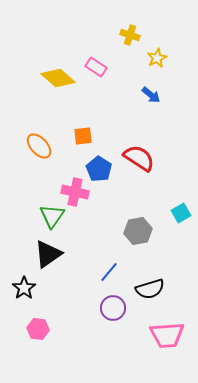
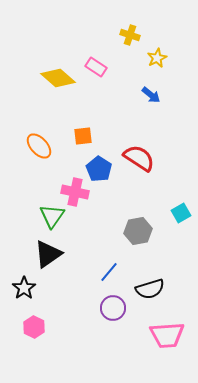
pink hexagon: moved 4 px left, 2 px up; rotated 20 degrees clockwise
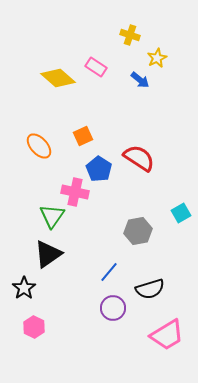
blue arrow: moved 11 px left, 15 px up
orange square: rotated 18 degrees counterclockwise
pink trapezoid: rotated 27 degrees counterclockwise
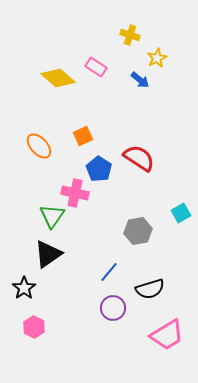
pink cross: moved 1 px down
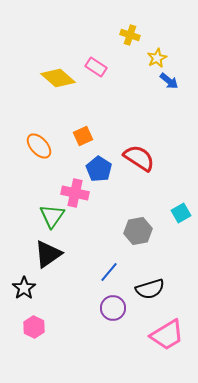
blue arrow: moved 29 px right, 1 px down
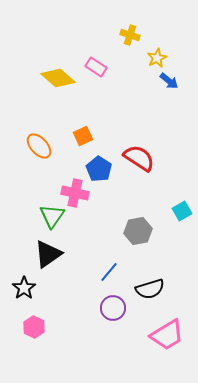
cyan square: moved 1 px right, 2 px up
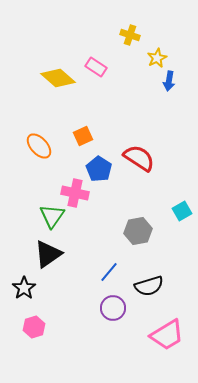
blue arrow: rotated 60 degrees clockwise
black semicircle: moved 1 px left, 3 px up
pink hexagon: rotated 15 degrees clockwise
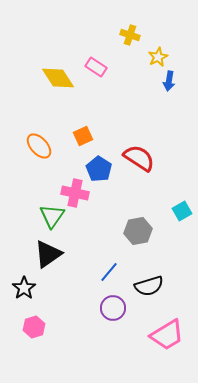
yellow star: moved 1 px right, 1 px up
yellow diamond: rotated 16 degrees clockwise
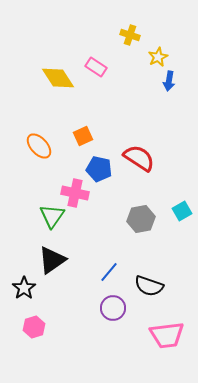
blue pentagon: rotated 20 degrees counterclockwise
gray hexagon: moved 3 px right, 12 px up
black triangle: moved 4 px right, 6 px down
black semicircle: rotated 36 degrees clockwise
pink trapezoid: rotated 24 degrees clockwise
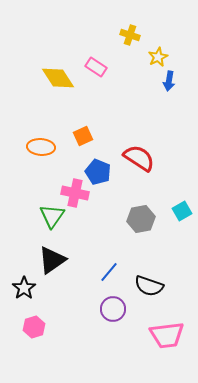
orange ellipse: moved 2 px right, 1 px down; rotated 44 degrees counterclockwise
blue pentagon: moved 1 px left, 3 px down; rotated 10 degrees clockwise
purple circle: moved 1 px down
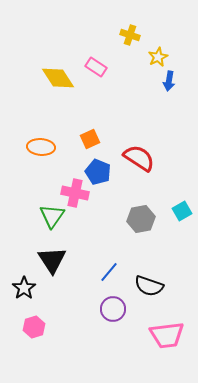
orange square: moved 7 px right, 3 px down
black triangle: rotated 28 degrees counterclockwise
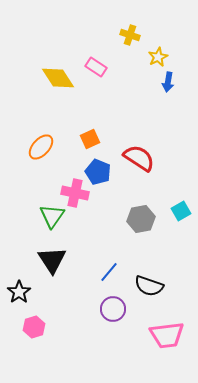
blue arrow: moved 1 px left, 1 px down
orange ellipse: rotated 52 degrees counterclockwise
cyan square: moved 1 px left
black star: moved 5 px left, 4 px down
